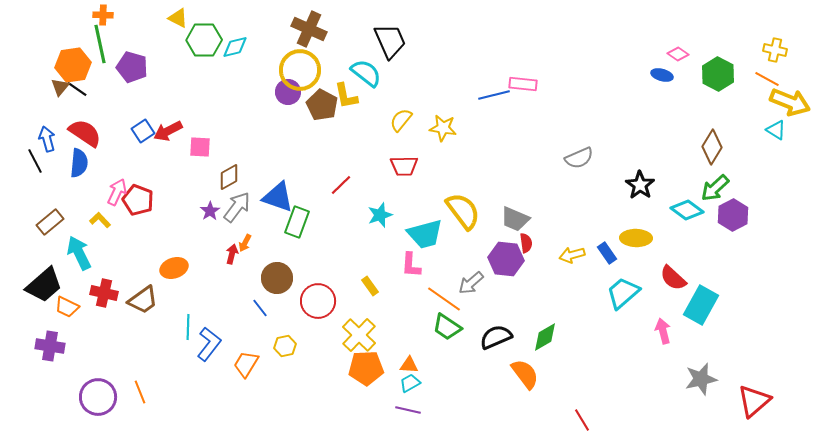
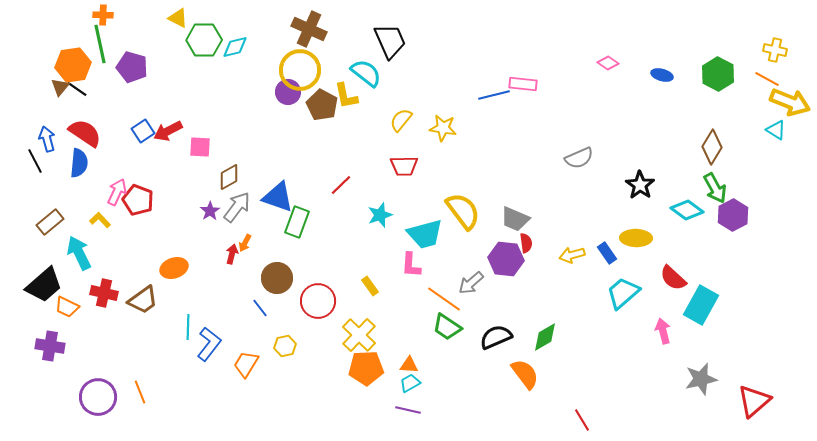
pink diamond at (678, 54): moved 70 px left, 9 px down
green arrow at (715, 188): rotated 76 degrees counterclockwise
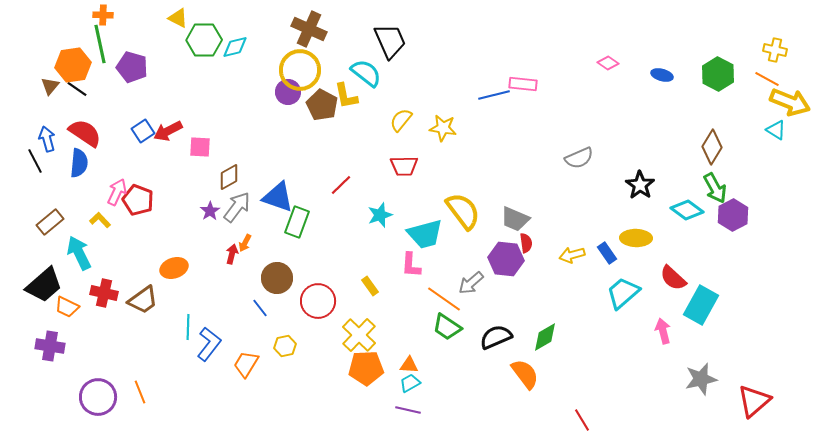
brown triangle at (60, 87): moved 10 px left, 1 px up
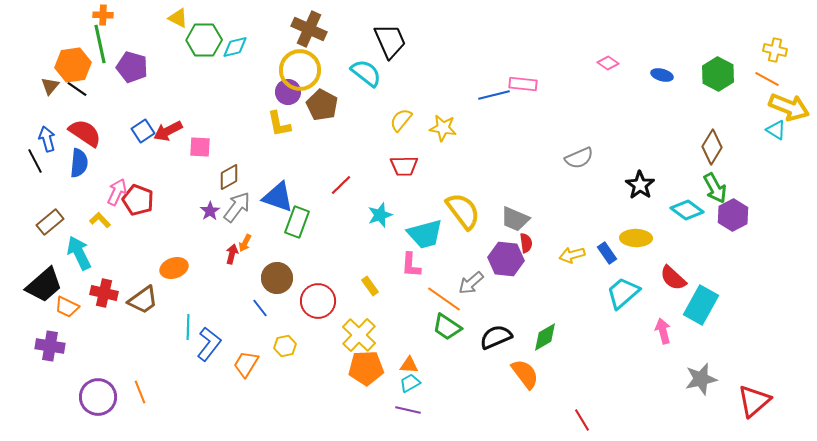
yellow L-shape at (346, 96): moved 67 px left, 28 px down
yellow arrow at (790, 102): moved 1 px left, 5 px down
